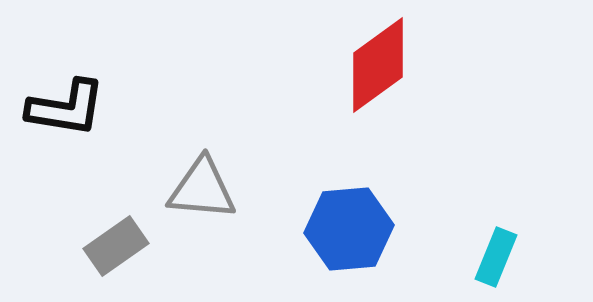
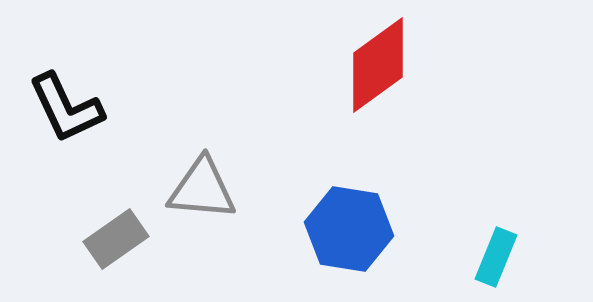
black L-shape: rotated 56 degrees clockwise
blue hexagon: rotated 14 degrees clockwise
gray rectangle: moved 7 px up
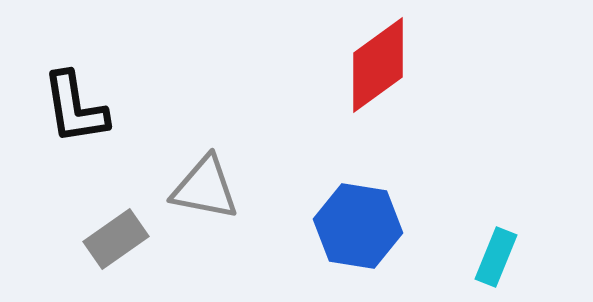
black L-shape: moved 9 px right; rotated 16 degrees clockwise
gray triangle: moved 3 px right, 1 px up; rotated 6 degrees clockwise
blue hexagon: moved 9 px right, 3 px up
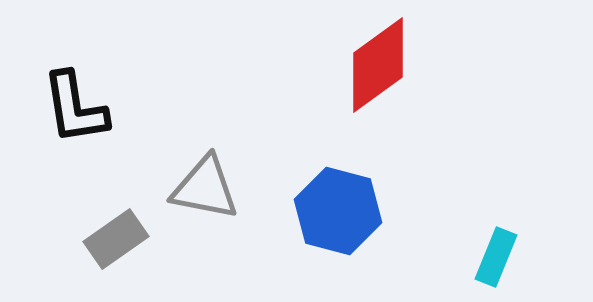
blue hexagon: moved 20 px left, 15 px up; rotated 6 degrees clockwise
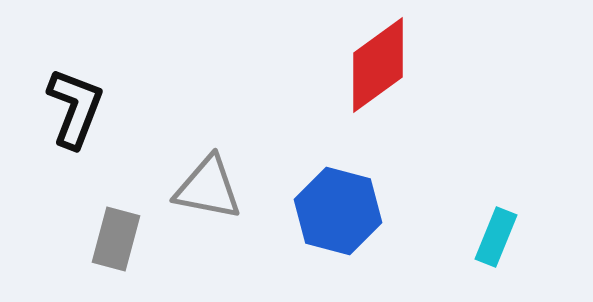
black L-shape: rotated 150 degrees counterclockwise
gray triangle: moved 3 px right
gray rectangle: rotated 40 degrees counterclockwise
cyan rectangle: moved 20 px up
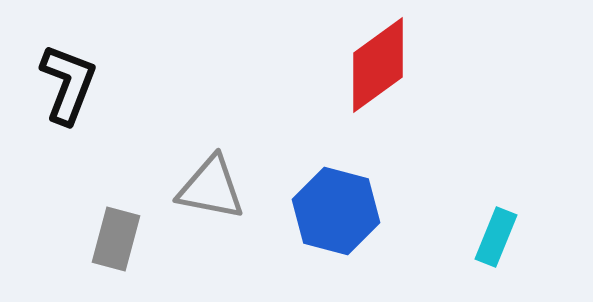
black L-shape: moved 7 px left, 24 px up
gray triangle: moved 3 px right
blue hexagon: moved 2 px left
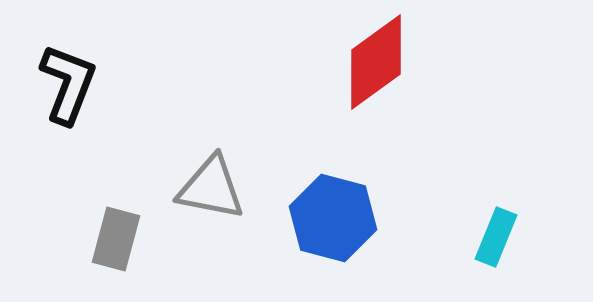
red diamond: moved 2 px left, 3 px up
blue hexagon: moved 3 px left, 7 px down
